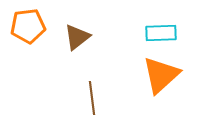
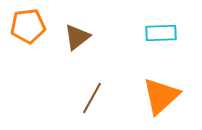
orange triangle: moved 21 px down
brown line: rotated 36 degrees clockwise
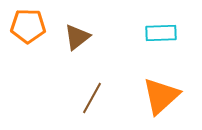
orange pentagon: rotated 8 degrees clockwise
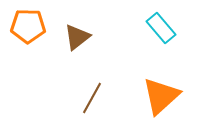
cyan rectangle: moved 5 px up; rotated 52 degrees clockwise
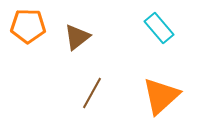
cyan rectangle: moved 2 px left
brown line: moved 5 px up
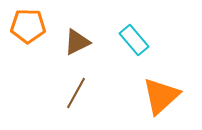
cyan rectangle: moved 25 px left, 12 px down
brown triangle: moved 5 px down; rotated 12 degrees clockwise
brown line: moved 16 px left
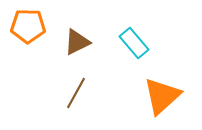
cyan rectangle: moved 3 px down
orange triangle: moved 1 px right
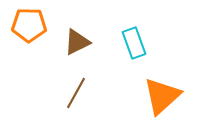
orange pentagon: moved 1 px right, 1 px up
cyan rectangle: rotated 20 degrees clockwise
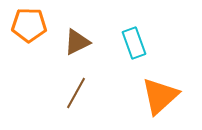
orange triangle: moved 2 px left
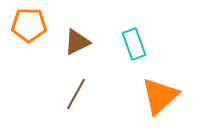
cyan rectangle: moved 1 px down
brown line: moved 1 px down
